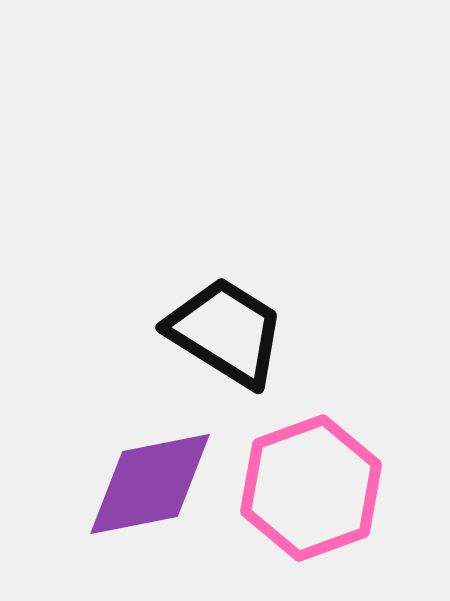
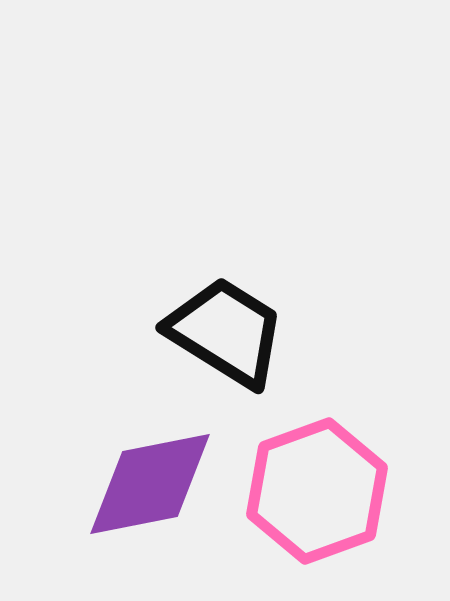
pink hexagon: moved 6 px right, 3 px down
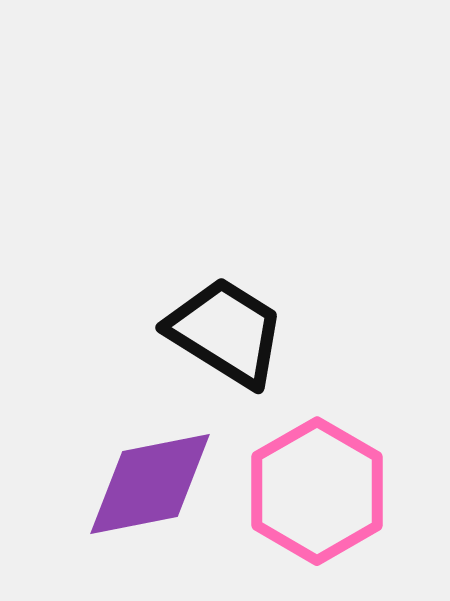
pink hexagon: rotated 10 degrees counterclockwise
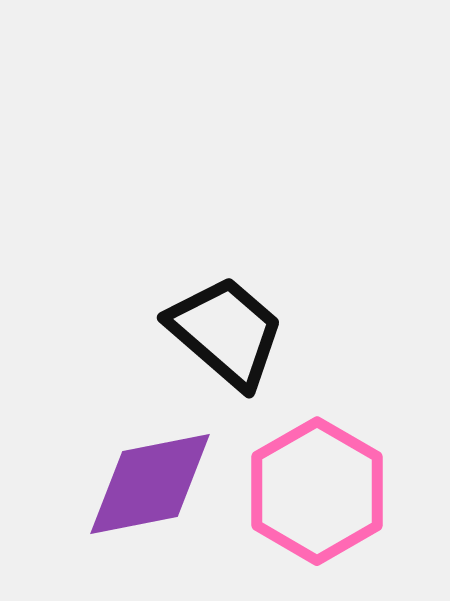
black trapezoid: rotated 9 degrees clockwise
